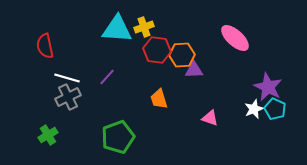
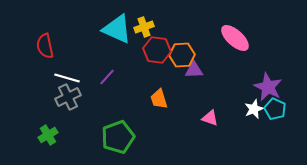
cyan triangle: rotated 20 degrees clockwise
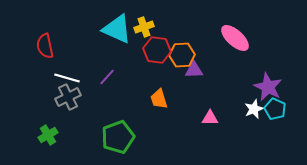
pink triangle: rotated 18 degrees counterclockwise
